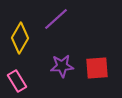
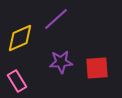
yellow diamond: rotated 36 degrees clockwise
purple star: moved 1 px left, 4 px up
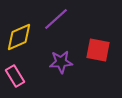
yellow diamond: moved 1 px left, 1 px up
red square: moved 1 px right, 18 px up; rotated 15 degrees clockwise
pink rectangle: moved 2 px left, 5 px up
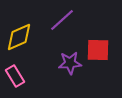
purple line: moved 6 px right, 1 px down
red square: rotated 10 degrees counterclockwise
purple star: moved 9 px right, 1 px down
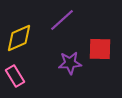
yellow diamond: moved 1 px down
red square: moved 2 px right, 1 px up
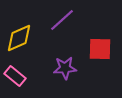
purple star: moved 5 px left, 5 px down
pink rectangle: rotated 20 degrees counterclockwise
